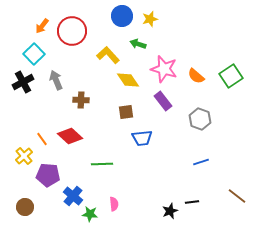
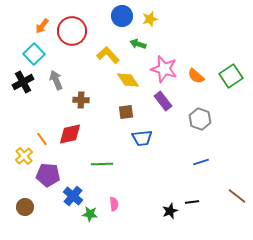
red diamond: moved 2 px up; rotated 55 degrees counterclockwise
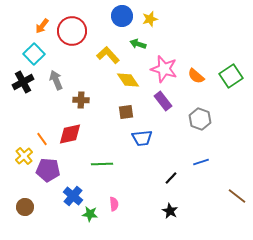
purple pentagon: moved 5 px up
black line: moved 21 px left, 24 px up; rotated 40 degrees counterclockwise
black star: rotated 21 degrees counterclockwise
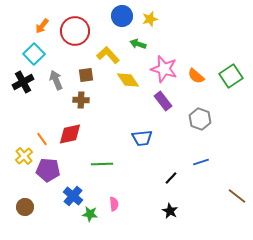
red circle: moved 3 px right
brown square: moved 40 px left, 37 px up
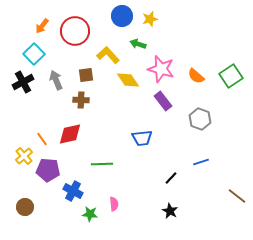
pink star: moved 3 px left
blue cross: moved 5 px up; rotated 12 degrees counterclockwise
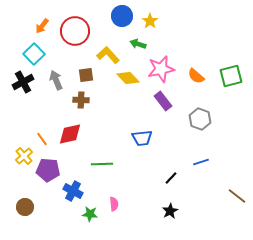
yellow star: moved 2 px down; rotated 21 degrees counterclockwise
pink star: rotated 28 degrees counterclockwise
green square: rotated 20 degrees clockwise
yellow diamond: moved 2 px up; rotated 10 degrees counterclockwise
black star: rotated 14 degrees clockwise
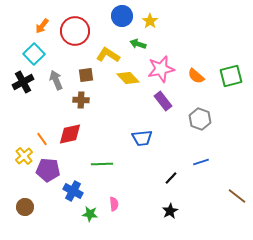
yellow L-shape: rotated 15 degrees counterclockwise
